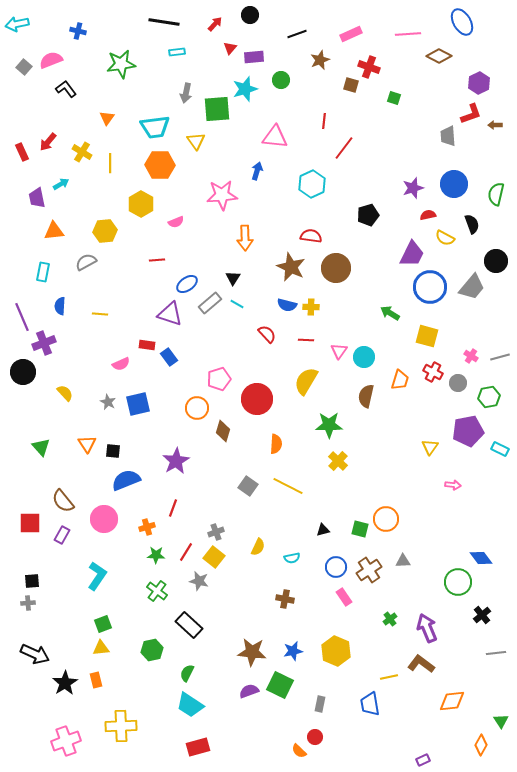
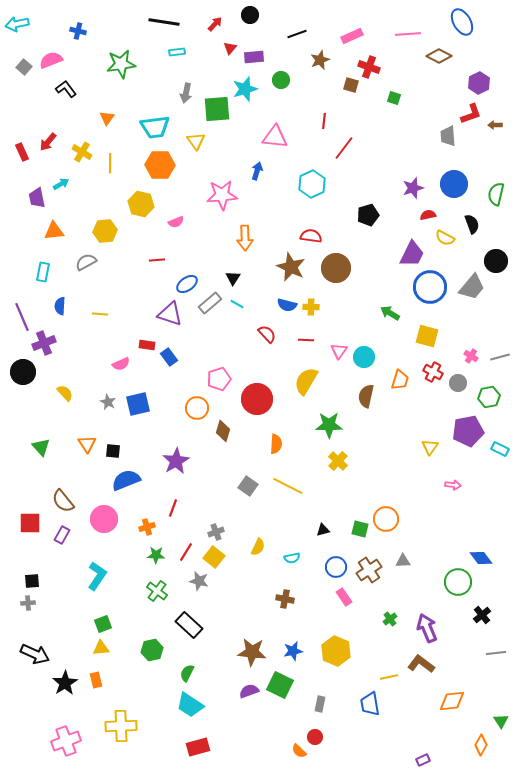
pink rectangle at (351, 34): moved 1 px right, 2 px down
yellow hexagon at (141, 204): rotated 15 degrees counterclockwise
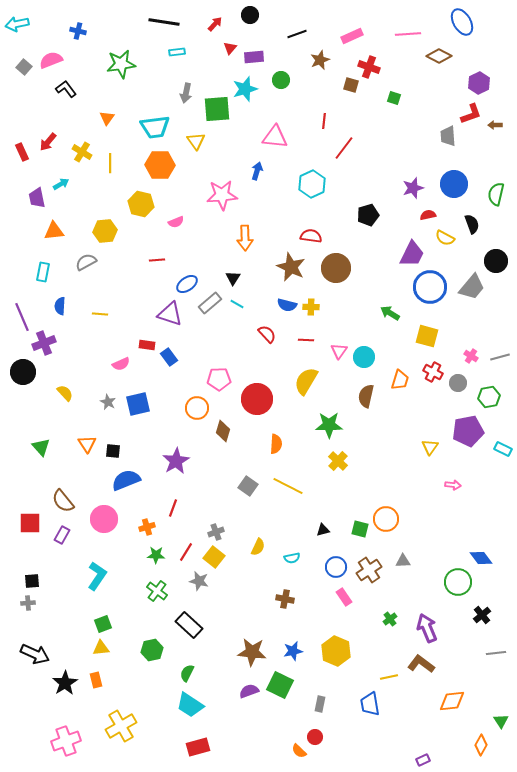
pink pentagon at (219, 379): rotated 15 degrees clockwise
cyan rectangle at (500, 449): moved 3 px right
yellow cross at (121, 726): rotated 28 degrees counterclockwise
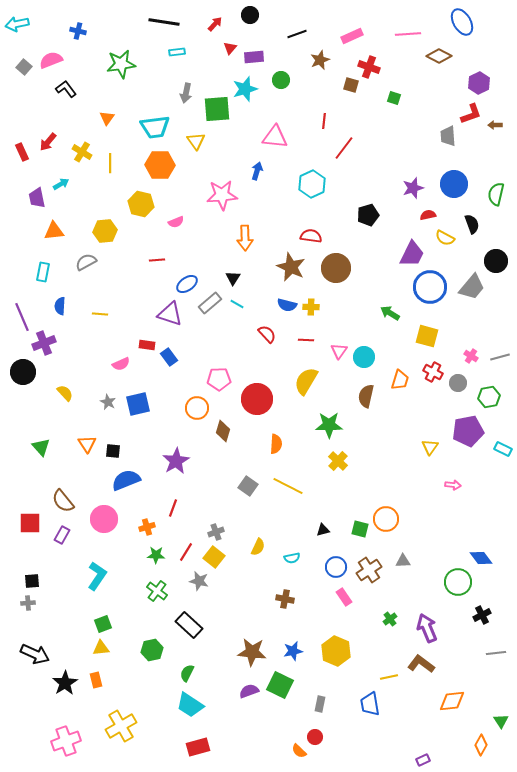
black cross at (482, 615): rotated 12 degrees clockwise
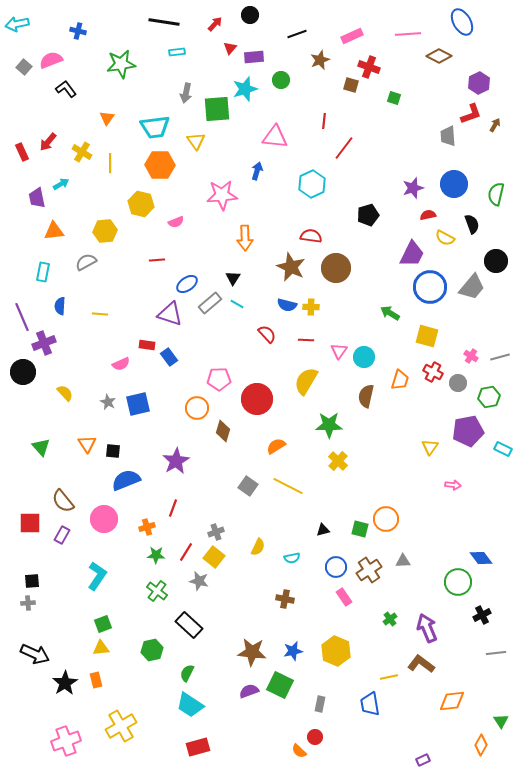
brown arrow at (495, 125): rotated 120 degrees clockwise
orange semicircle at (276, 444): moved 2 px down; rotated 126 degrees counterclockwise
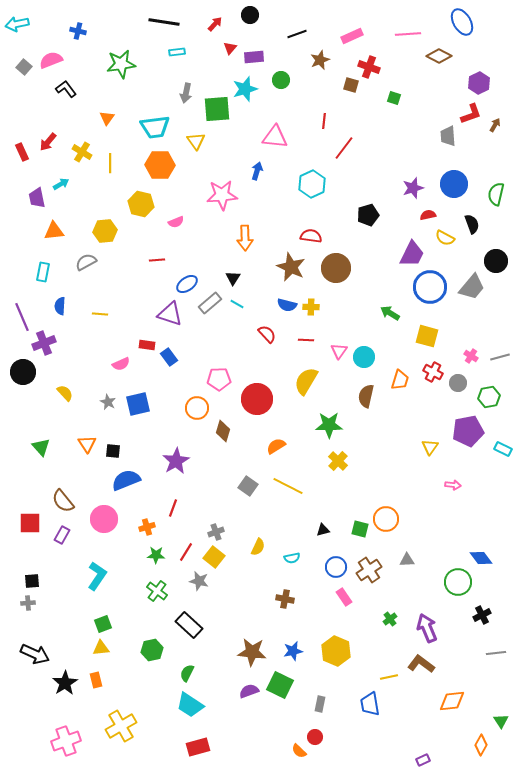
gray triangle at (403, 561): moved 4 px right, 1 px up
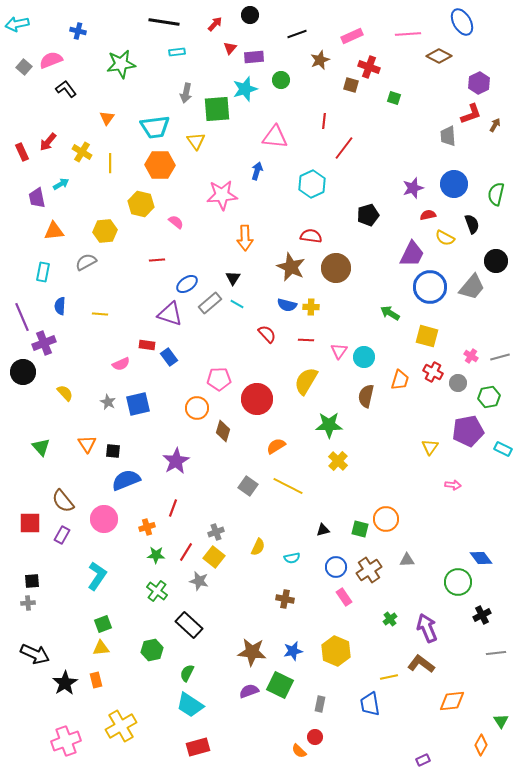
pink semicircle at (176, 222): rotated 119 degrees counterclockwise
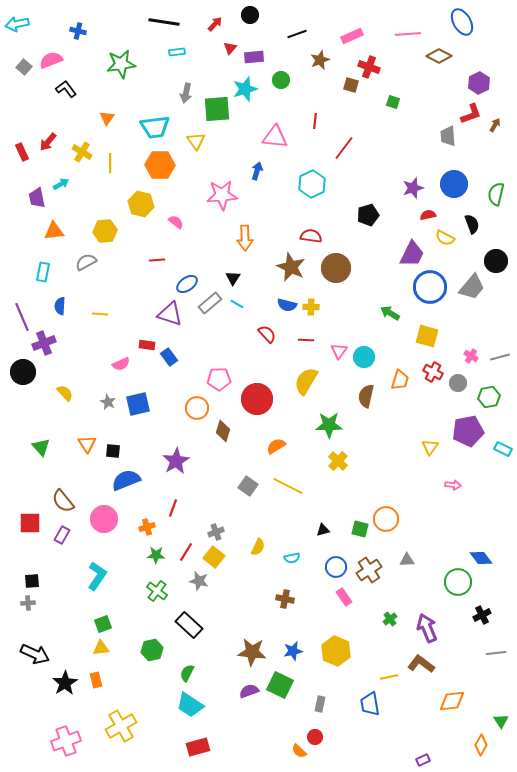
green square at (394, 98): moved 1 px left, 4 px down
red line at (324, 121): moved 9 px left
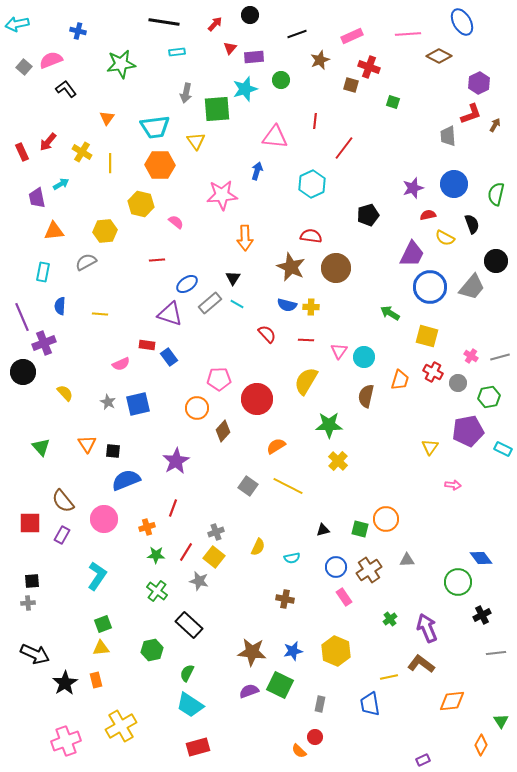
brown diamond at (223, 431): rotated 25 degrees clockwise
